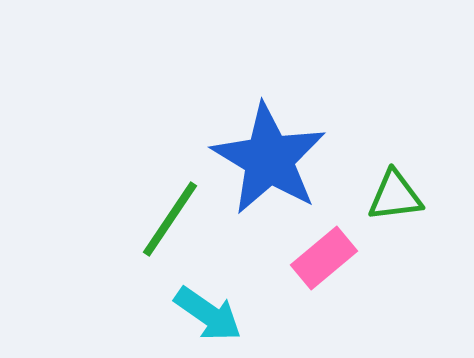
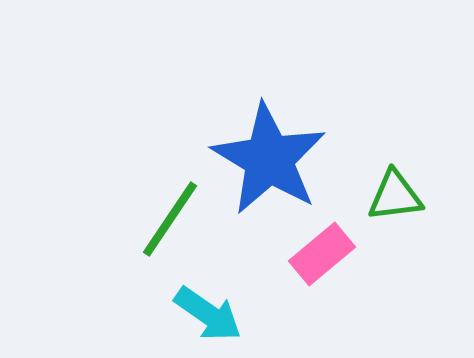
pink rectangle: moved 2 px left, 4 px up
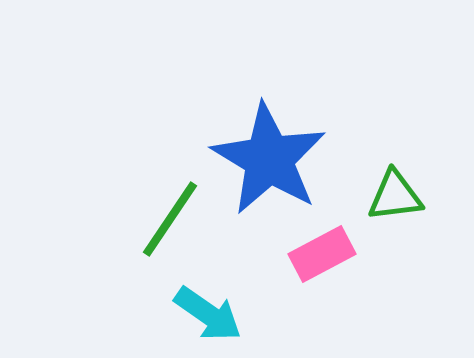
pink rectangle: rotated 12 degrees clockwise
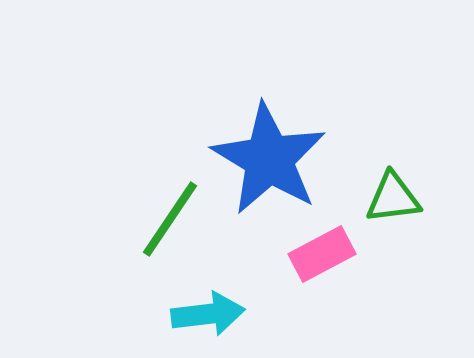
green triangle: moved 2 px left, 2 px down
cyan arrow: rotated 42 degrees counterclockwise
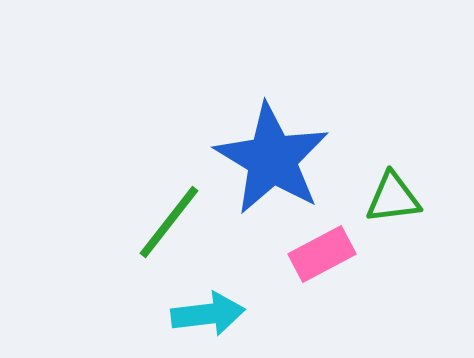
blue star: moved 3 px right
green line: moved 1 px left, 3 px down; rotated 4 degrees clockwise
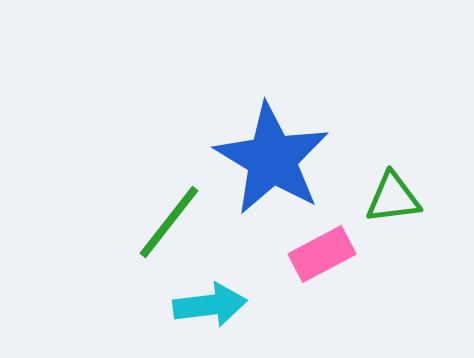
cyan arrow: moved 2 px right, 9 px up
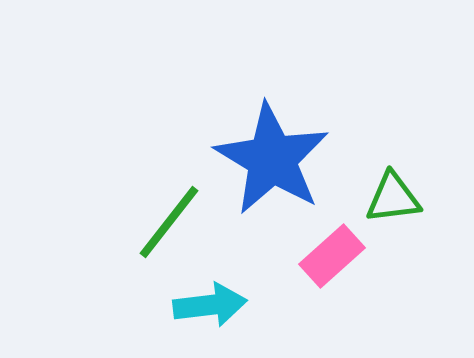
pink rectangle: moved 10 px right, 2 px down; rotated 14 degrees counterclockwise
